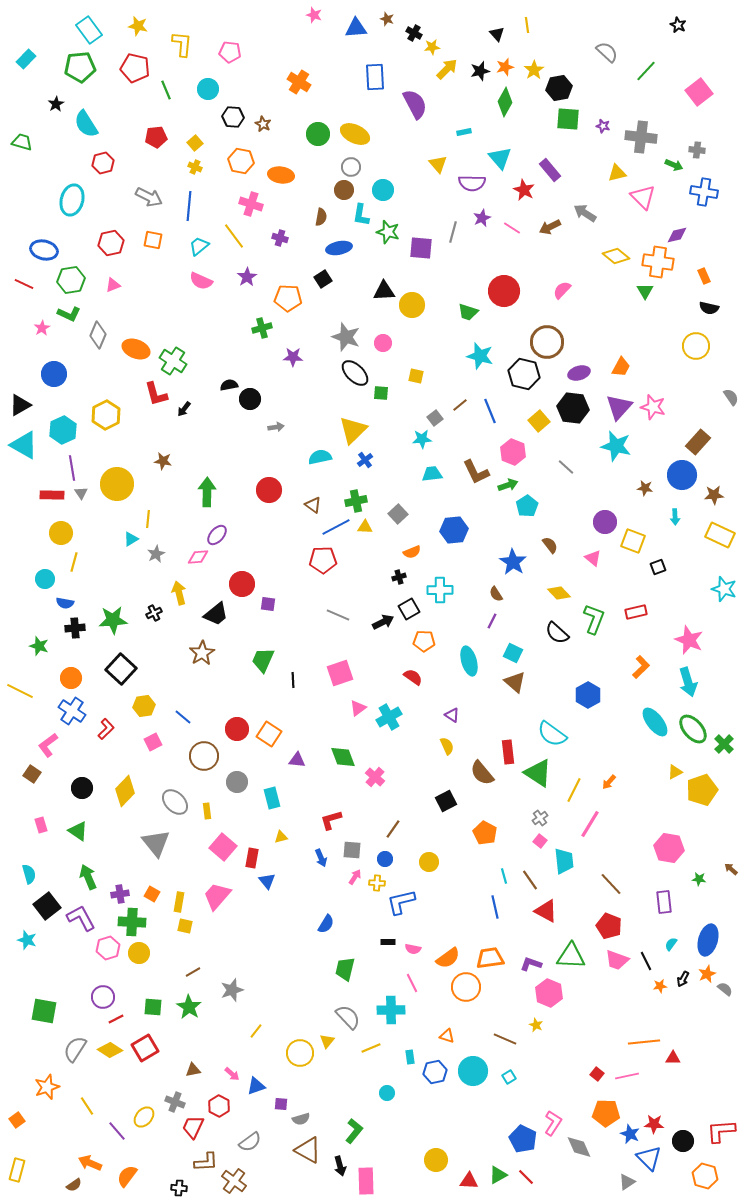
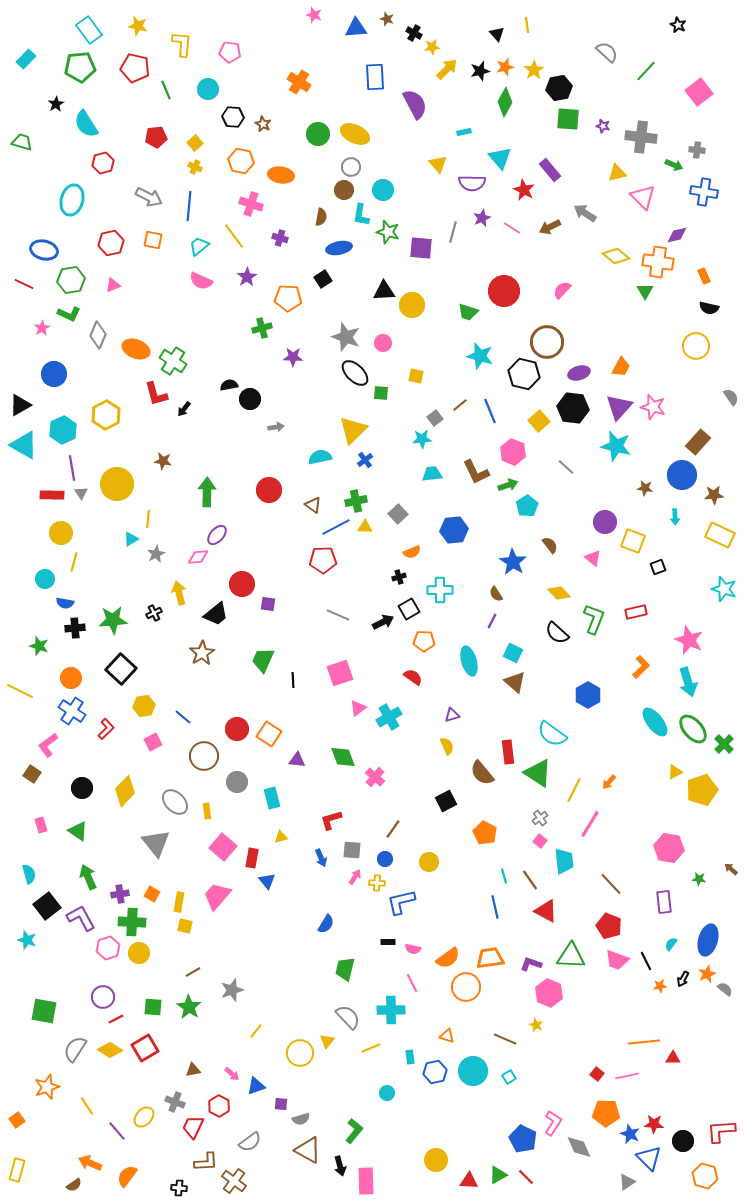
purple triangle at (452, 715): rotated 49 degrees counterclockwise
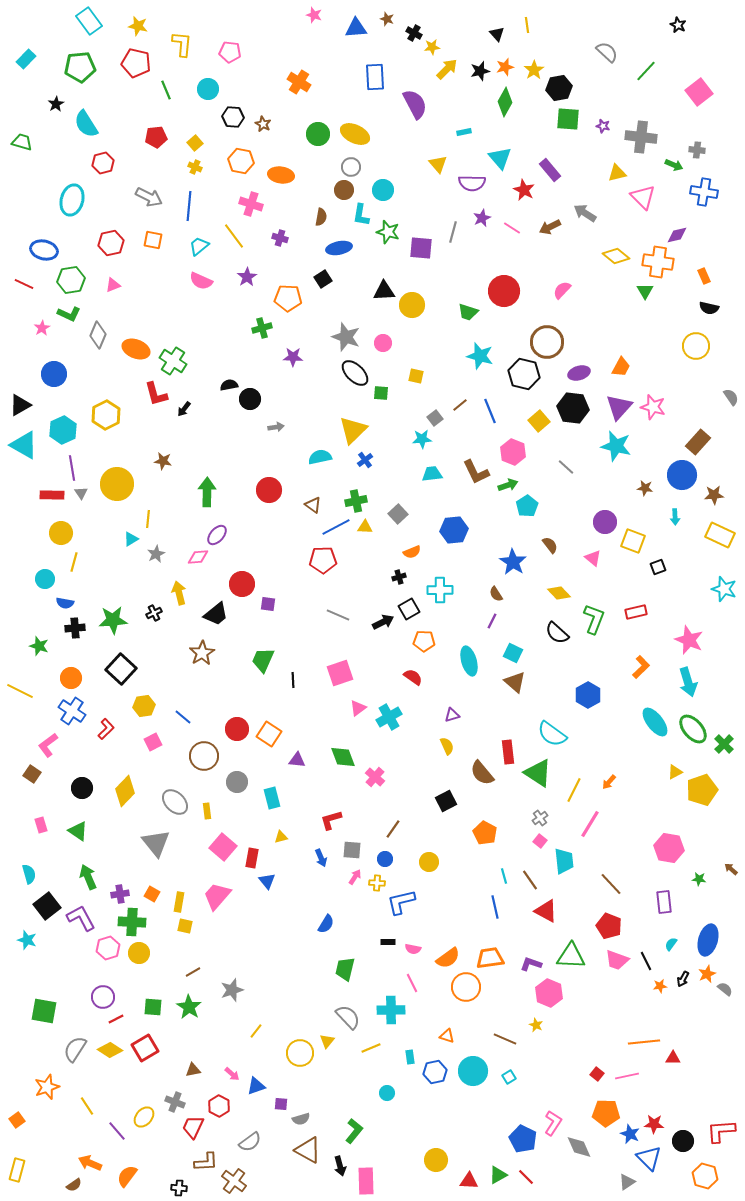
cyan rectangle at (89, 30): moved 9 px up
red pentagon at (135, 68): moved 1 px right, 5 px up
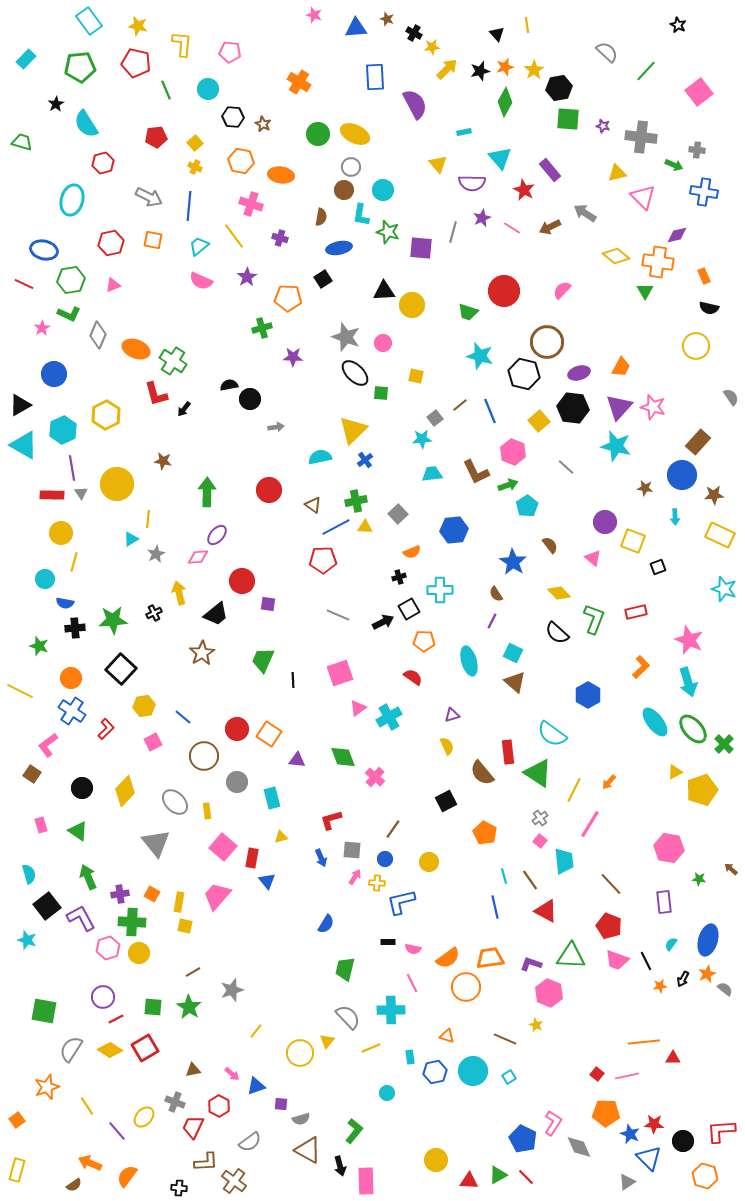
red circle at (242, 584): moved 3 px up
gray semicircle at (75, 1049): moved 4 px left
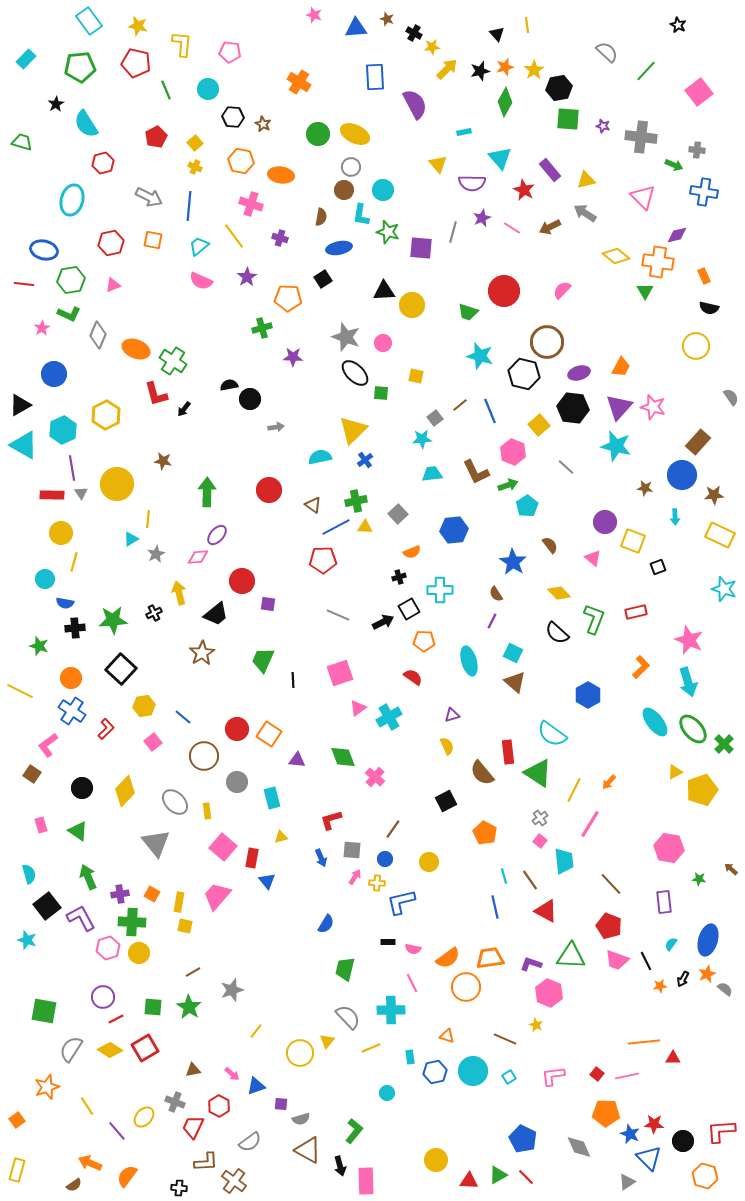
red pentagon at (156, 137): rotated 20 degrees counterclockwise
yellow triangle at (617, 173): moved 31 px left, 7 px down
red line at (24, 284): rotated 18 degrees counterclockwise
yellow square at (539, 421): moved 4 px down
pink square at (153, 742): rotated 12 degrees counterclockwise
pink L-shape at (553, 1123): moved 47 px up; rotated 130 degrees counterclockwise
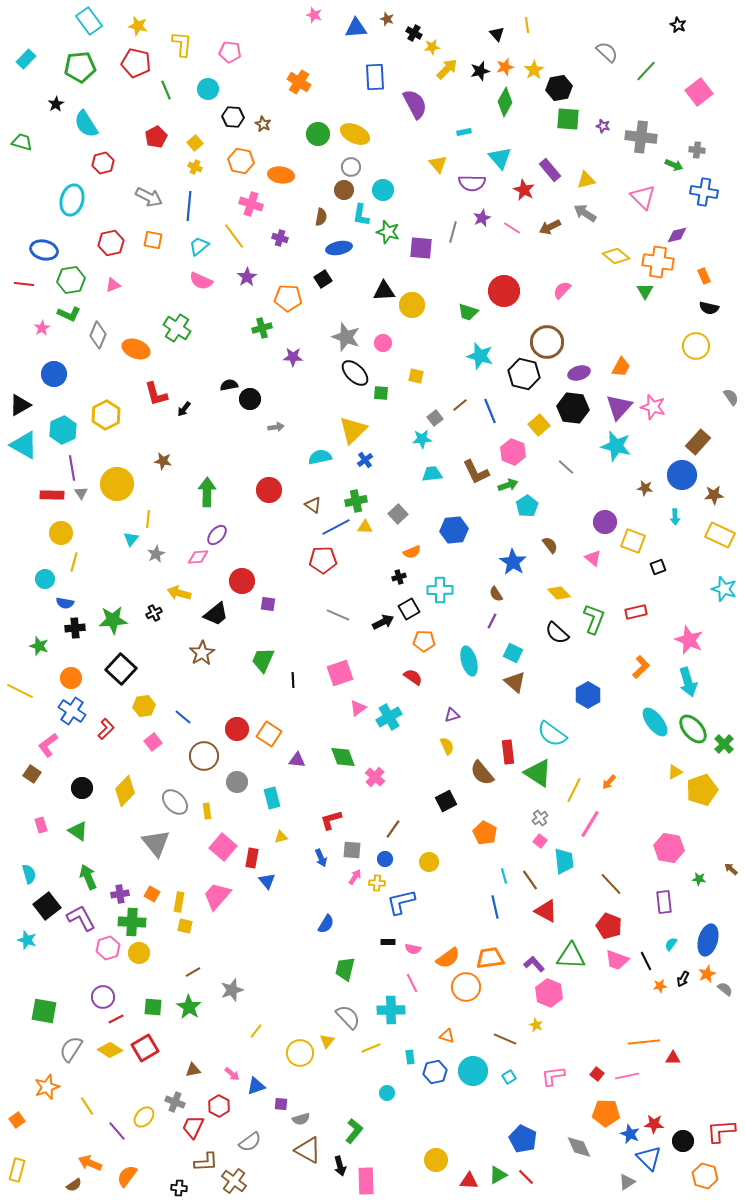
green cross at (173, 361): moved 4 px right, 33 px up
cyan triangle at (131, 539): rotated 21 degrees counterclockwise
yellow arrow at (179, 593): rotated 60 degrees counterclockwise
purple L-shape at (531, 964): moved 3 px right; rotated 30 degrees clockwise
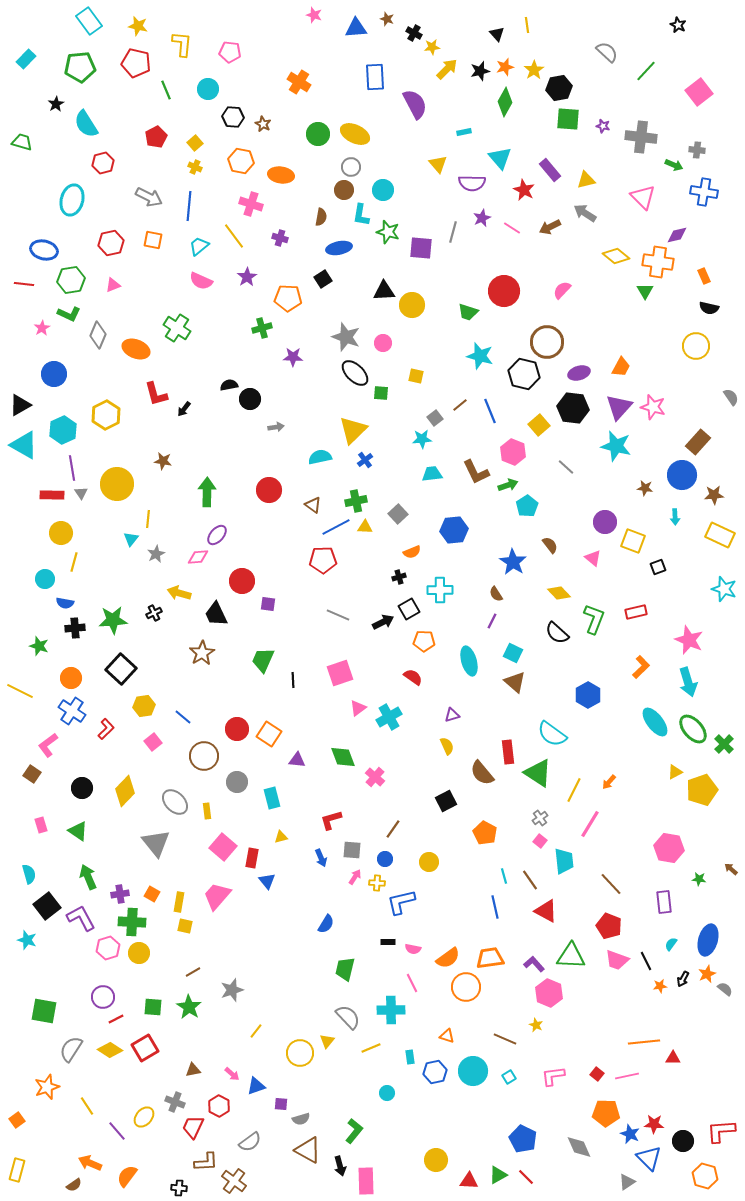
black trapezoid at (216, 614): rotated 104 degrees clockwise
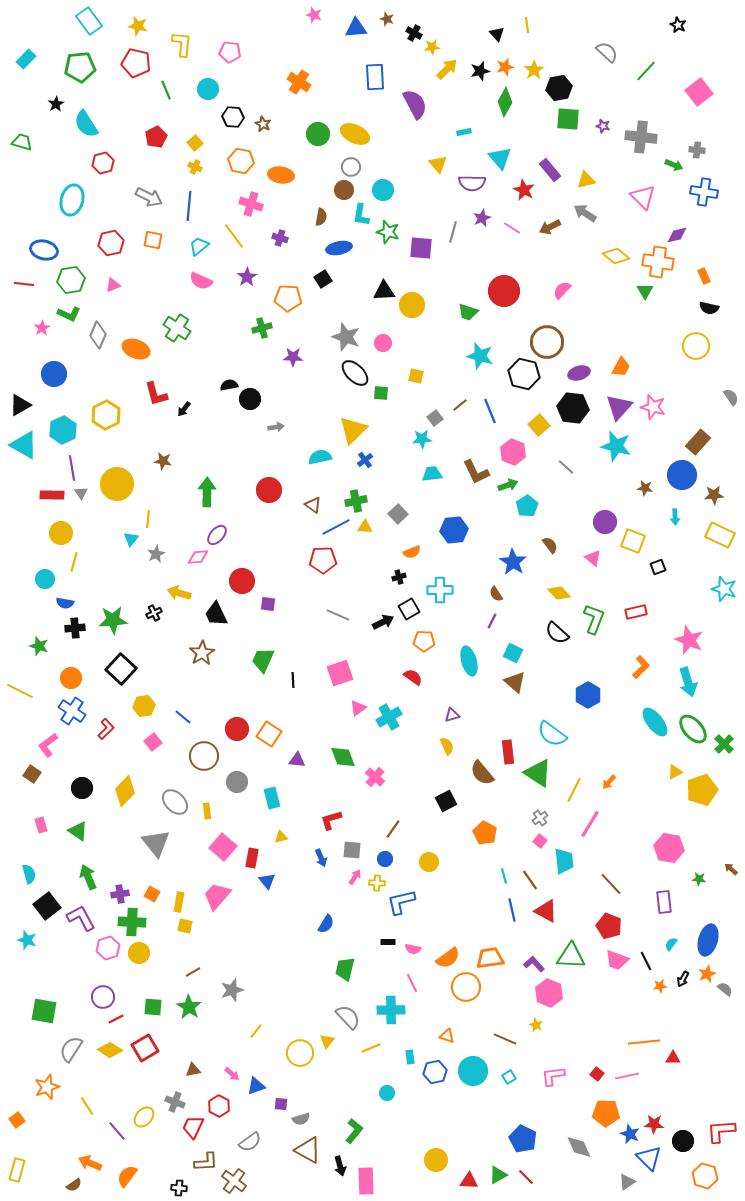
blue line at (495, 907): moved 17 px right, 3 px down
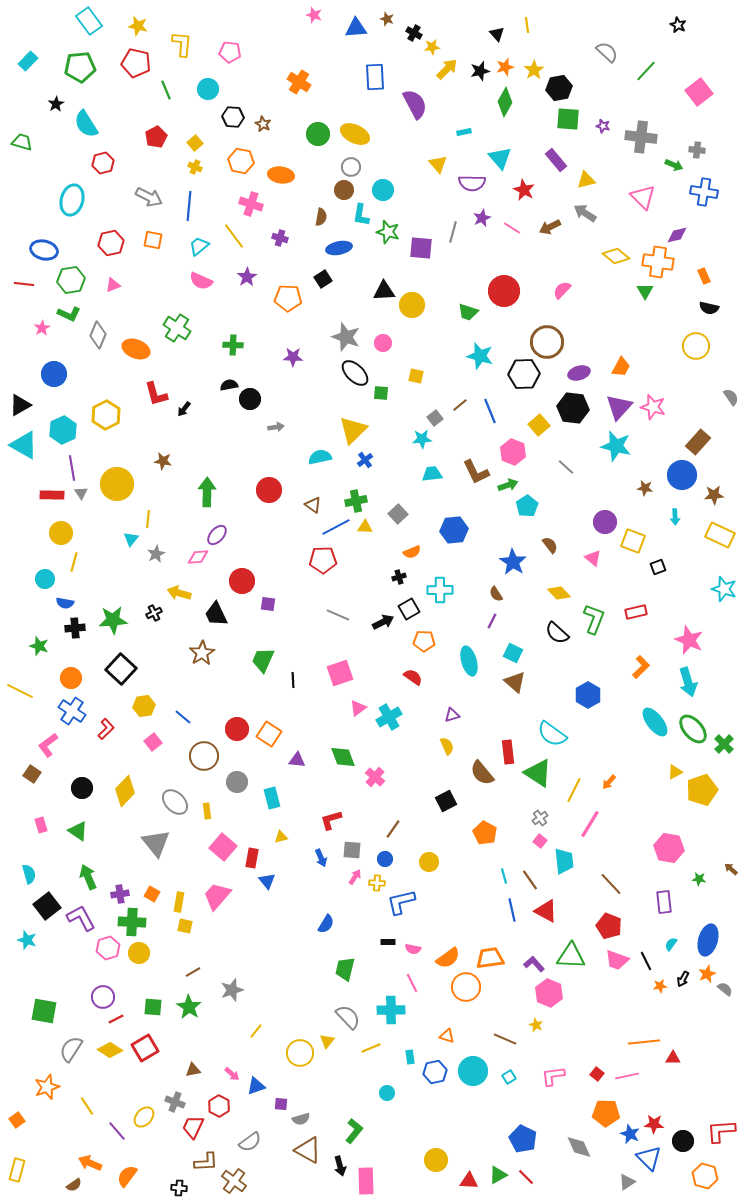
cyan rectangle at (26, 59): moved 2 px right, 2 px down
purple rectangle at (550, 170): moved 6 px right, 10 px up
green cross at (262, 328): moved 29 px left, 17 px down; rotated 18 degrees clockwise
black hexagon at (524, 374): rotated 16 degrees counterclockwise
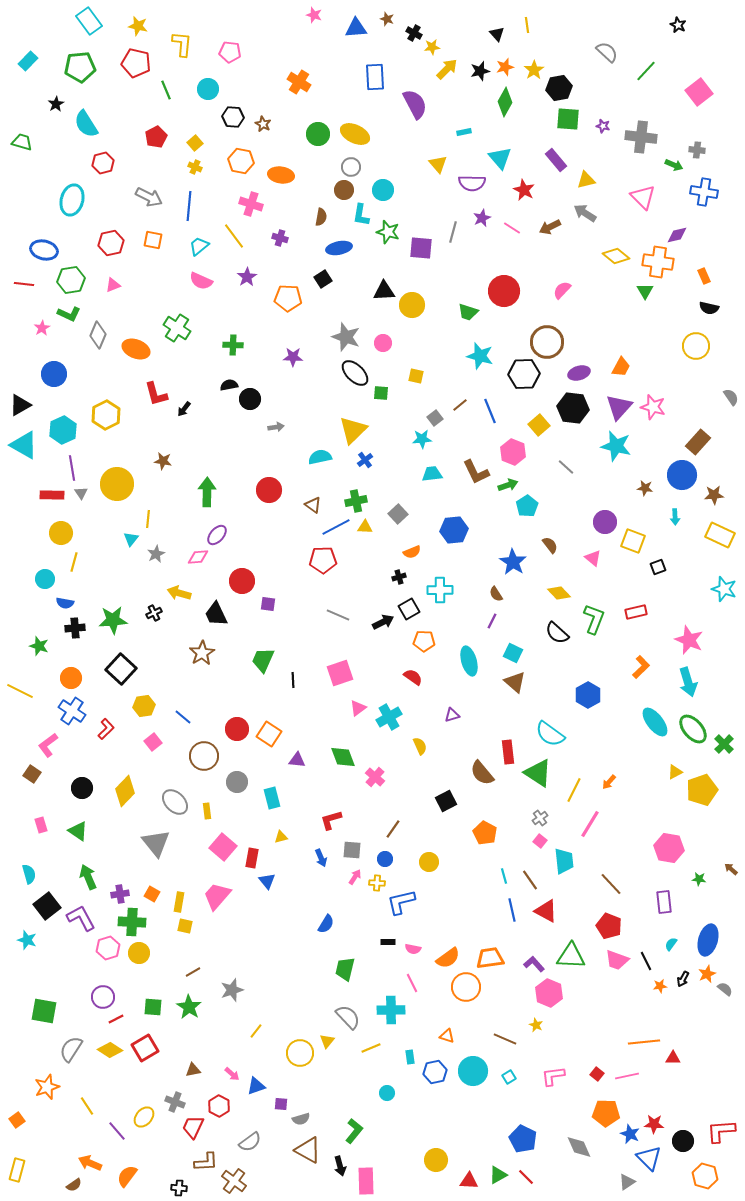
cyan semicircle at (552, 734): moved 2 px left
yellow semicircle at (447, 746): moved 27 px left
